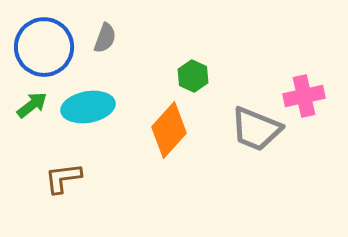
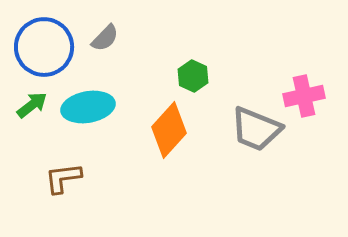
gray semicircle: rotated 24 degrees clockwise
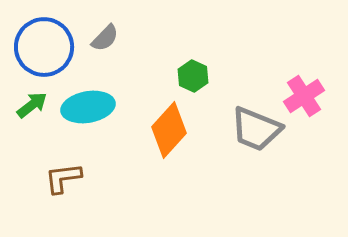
pink cross: rotated 21 degrees counterclockwise
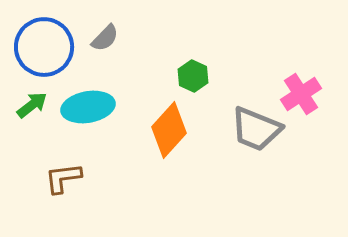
pink cross: moved 3 px left, 2 px up
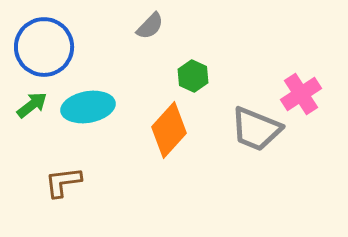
gray semicircle: moved 45 px right, 12 px up
brown L-shape: moved 4 px down
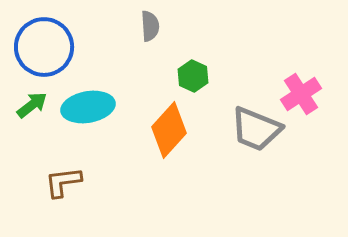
gray semicircle: rotated 48 degrees counterclockwise
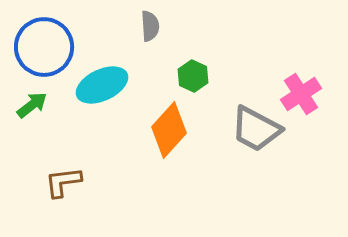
cyan ellipse: moved 14 px right, 22 px up; rotated 15 degrees counterclockwise
gray trapezoid: rotated 6 degrees clockwise
